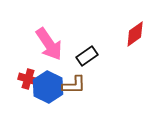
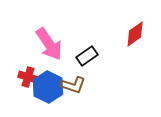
red cross: moved 2 px up
brown L-shape: moved 1 px left; rotated 20 degrees clockwise
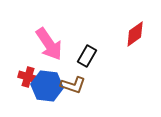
black rectangle: rotated 25 degrees counterclockwise
blue hexagon: moved 1 px left, 1 px up; rotated 20 degrees counterclockwise
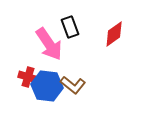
red diamond: moved 21 px left
black rectangle: moved 17 px left, 29 px up; rotated 50 degrees counterclockwise
brown L-shape: rotated 20 degrees clockwise
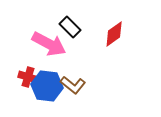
black rectangle: rotated 25 degrees counterclockwise
pink arrow: rotated 28 degrees counterclockwise
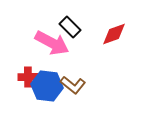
red diamond: rotated 16 degrees clockwise
pink arrow: moved 3 px right, 1 px up
red cross: rotated 18 degrees counterclockwise
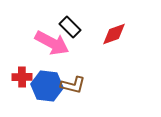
red cross: moved 6 px left
brown L-shape: rotated 25 degrees counterclockwise
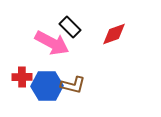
blue hexagon: rotated 8 degrees counterclockwise
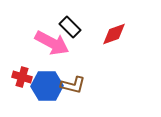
red cross: rotated 18 degrees clockwise
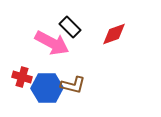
blue hexagon: moved 2 px down
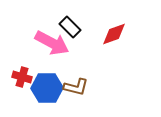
brown L-shape: moved 3 px right, 2 px down
